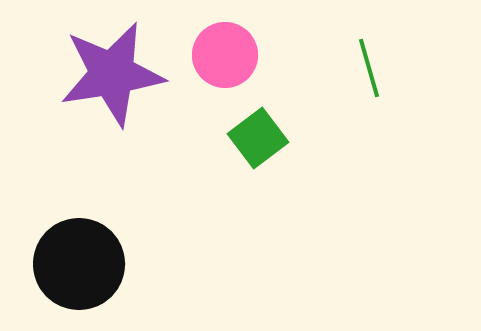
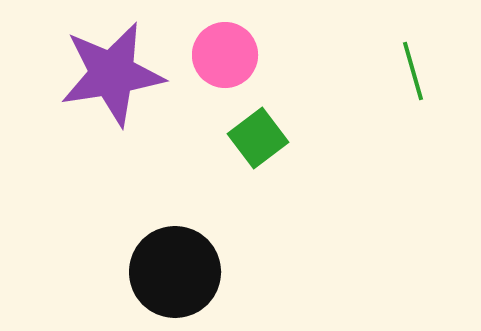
green line: moved 44 px right, 3 px down
black circle: moved 96 px right, 8 px down
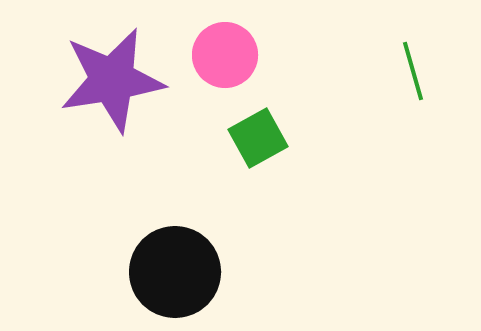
purple star: moved 6 px down
green square: rotated 8 degrees clockwise
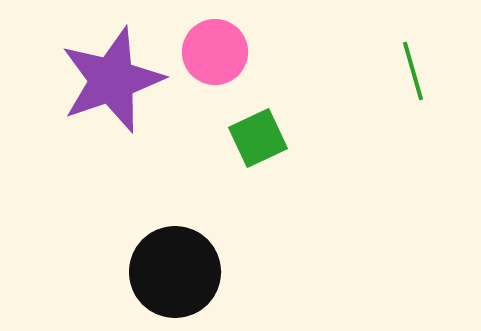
pink circle: moved 10 px left, 3 px up
purple star: rotated 10 degrees counterclockwise
green square: rotated 4 degrees clockwise
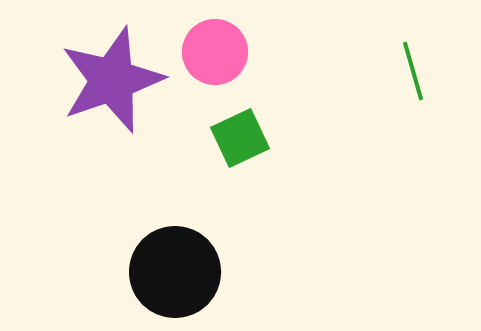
green square: moved 18 px left
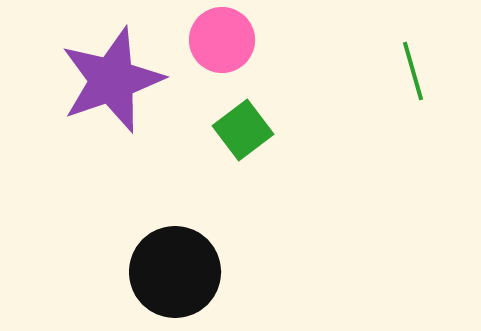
pink circle: moved 7 px right, 12 px up
green square: moved 3 px right, 8 px up; rotated 12 degrees counterclockwise
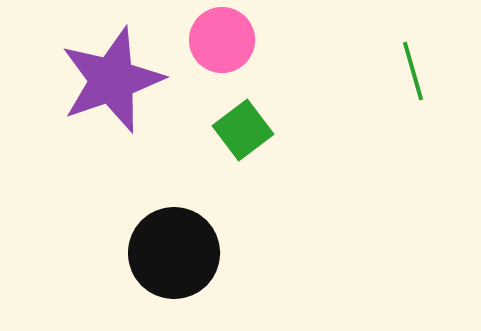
black circle: moved 1 px left, 19 px up
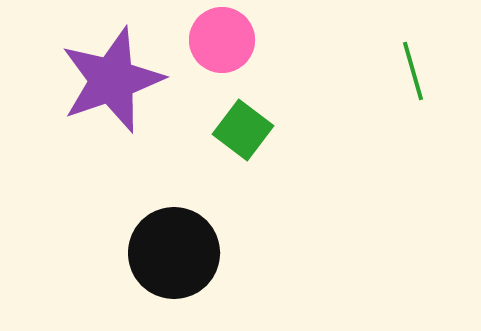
green square: rotated 16 degrees counterclockwise
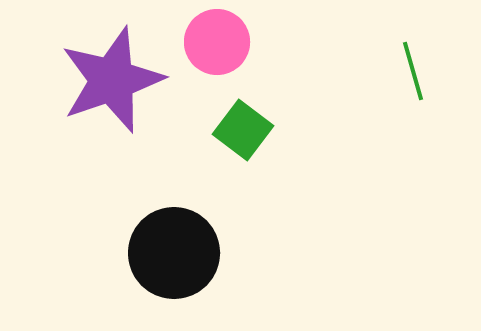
pink circle: moved 5 px left, 2 px down
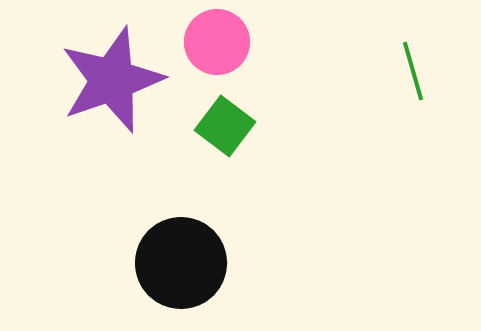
green square: moved 18 px left, 4 px up
black circle: moved 7 px right, 10 px down
